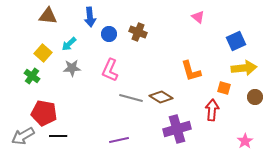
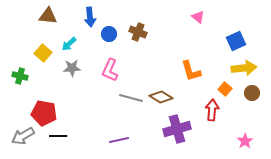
green cross: moved 12 px left; rotated 21 degrees counterclockwise
orange square: moved 1 px right, 1 px down; rotated 24 degrees clockwise
brown circle: moved 3 px left, 4 px up
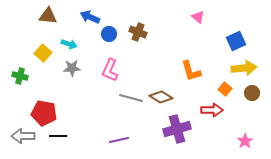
blue arrow: rotated 120 degrees clockwise
cyan arrow: rotated 119 degrees counterclockwise
red arrow: rotated 85 degrees clockwise
gray arrow: rotated 30 degrees clockwise
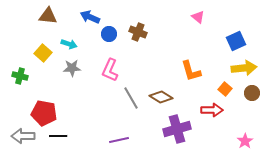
gray line: rotated 45 degrees clockwise
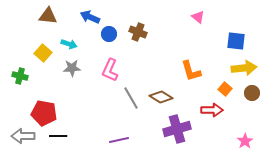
blue square: rotated 30 degrees clockwise
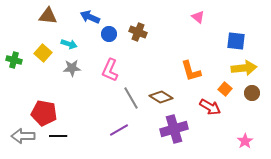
green cross: moved 6 px left, 16 px up
red arrow: moved 2 px left, 3 px up; rotated 30 degrees clockwise
purple cross: moved 3 px left
purple line: moved 10 px up; rotated 18 degrees counterclockwise
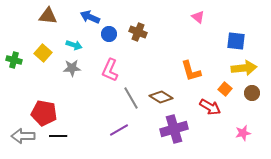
cyan arrow: moved 5 px right, 1 px down
pink star: moved 2 px left, 8 px up; rotated 21 degrees clockwise
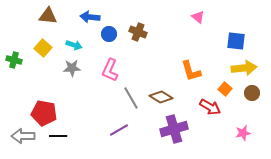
blue arrow: rotated 18 degrees counterclockwise
yellow square: moved 5 px up
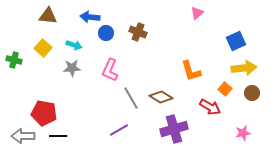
pink triangle: moved 1 px left, 4 px up; rotated 40 degrees clockwise
blue circle: moved 3 px left, 1 px up
blue square: rotated 30 degrees counterclockwise
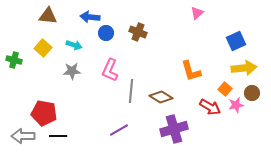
gray star: moved 3 px down
gray line: moved 7 px up; rotated 35 degrees clockwise
pink star: moved 7 px left, 28 px up
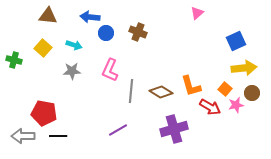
orange L-shape: moved 15 px down
brown diamond: moved 5 px up
purple line: moved 1 px left
